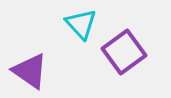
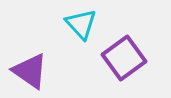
purple square: moved 6 px down
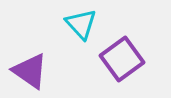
purple square: moved 2 px left, 1 px down
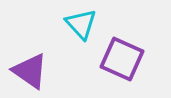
purple square: rotated 30 degrees counterclockwise
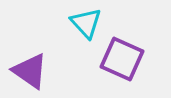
cyan triangle: moved 5 px right, 1 px up
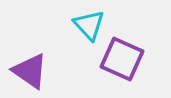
cyan triangle: moved 3 px right, 2 px down
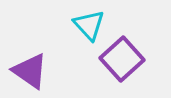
purple square: rotated 24 degrees clockwise
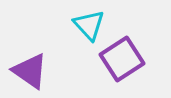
purple square: rotated 9 degrees clockwise
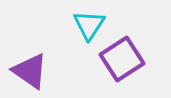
cyan triangle: rotated 16 degrees clockwise
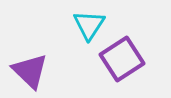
purple triangle: rotated 9 degrees clockwise
